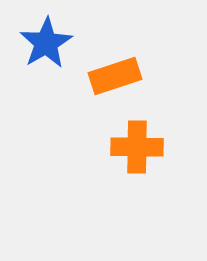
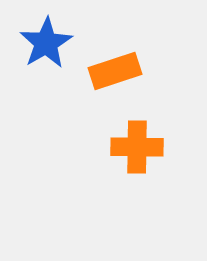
orange rectangle: moved 5 px up
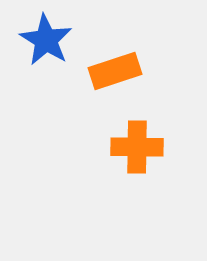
blue star: moved 3 px up; rotated 10 degrees counterclockwise
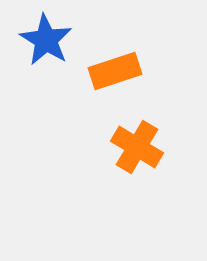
orange cross: rotated 30 degrees clockwise
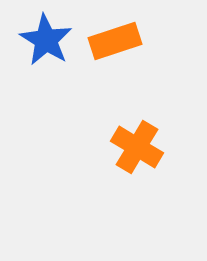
orange rectangle: moved 30 px up
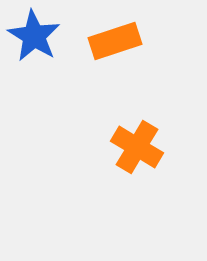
blue star: moved 12 px left, 4 px up
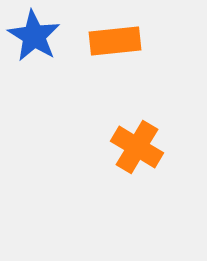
orange rectangle: rotated 12 degrees clockwise
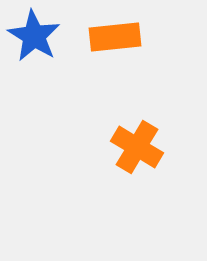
orange rectangle: moved 4 px up
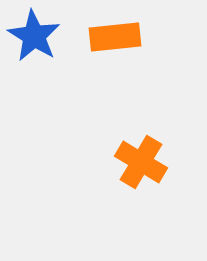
orange cross: moved 4 px right, 15 px down
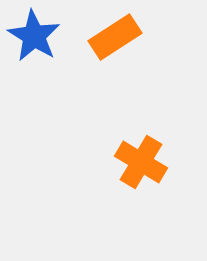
orange rectangle: rotated 27 degrees counterclockwise
